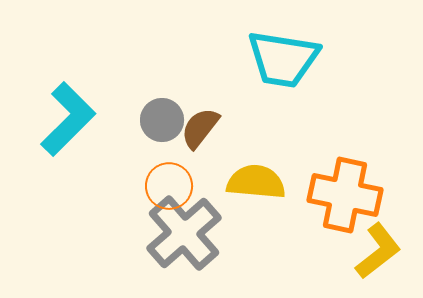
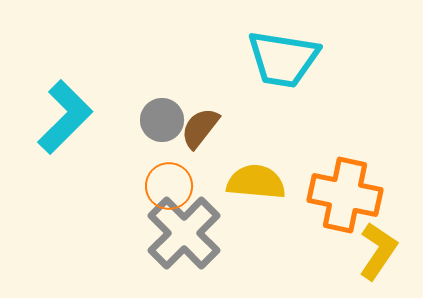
cyan L-shape: moved 3 px left, 2 px up
gray cross: rotated 4 degrees counterclockwise
yellow L-shape: rotated 18 degrees counterclockwise
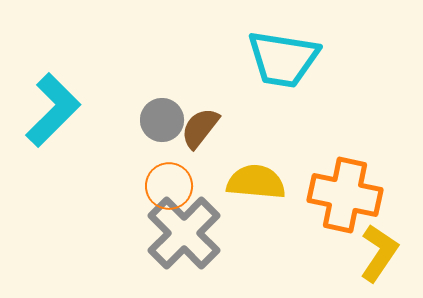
cyan L-shape: moved 12 px left, 7 px up
yellow L-shape: moved 1 px right, 2 px down
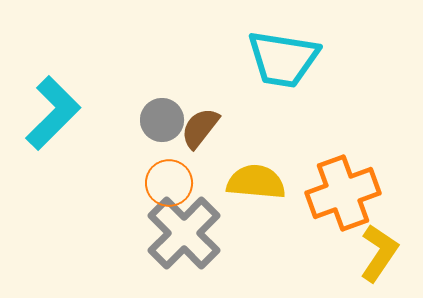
cyan L-shape: moved 3 px down
orange circle: moved 3 px up
orange cross: moved 2 px left, 2 px up; rotated 32 degrees counterclockwise
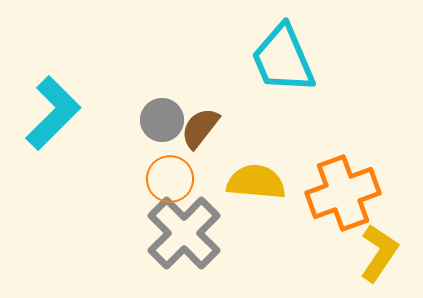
cyan trapezoid: rotated 58 degrees clockwise
orange circle: moved 1 px right, 4 px up
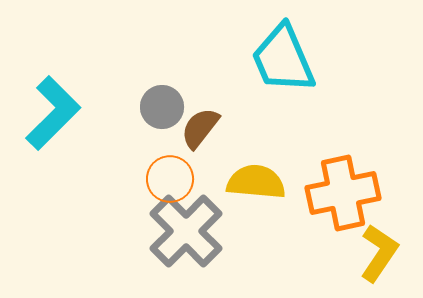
gray circle: moved 13 px up
orange cross: rotated 8 degrees clockwise
gray cross: moved 2 px right, 2 px up
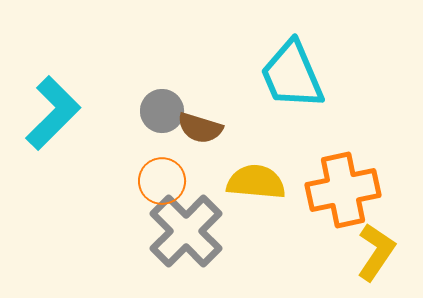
cyan trapezoid: moved 9 px right, 16 px down
gray circle: moved 4 px down
brown semicircle: rotated 111 degrees counterclockwise
orange circle: moved 8 px left, 2 px down
orange cross: moved 3 px up
yellow L-shape: moved 3 px left, 1 px up
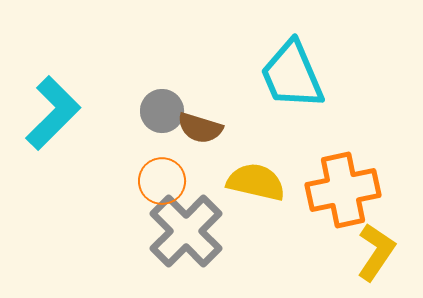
yellow semicircle: rotated 8 degrees clockwise
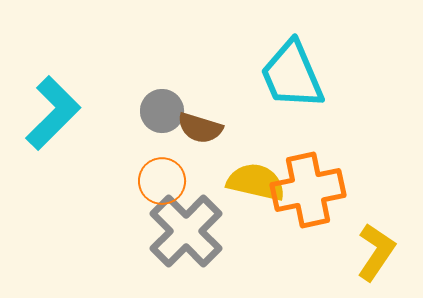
orange cross: moved 35 px left
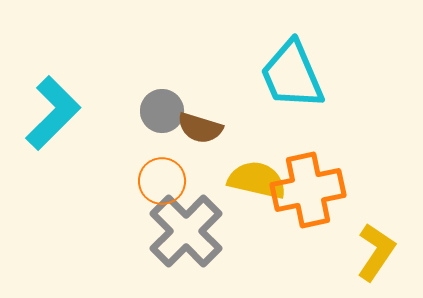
yellow semicircle: moved 1 px right, 2 px up
